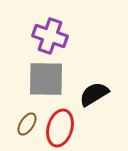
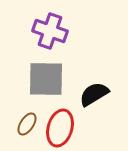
purple cross: moved 5 px up
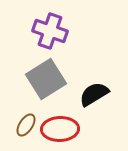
gray square: rotated 33 degrees counterclockwise
brown ellipse: moved 1 px left, 1 px down
red ellipse: moved 1 px down; rotated 72 degrees clockwise
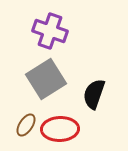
black semicircle: rotated 40 degrees counterclockwise
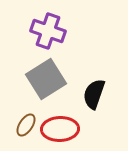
purple cross: moved 2 px left
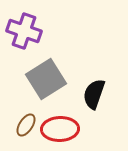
purple cross: moved 24 px left
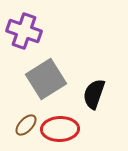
brown ellipse: rotated 10 degrees clockwise
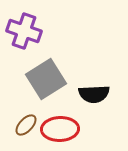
black semicircle: rotated 112 degrees counterclockwise
